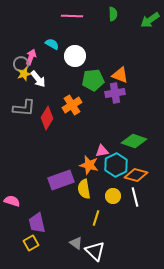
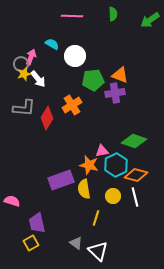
white triangle: moved 3 px right
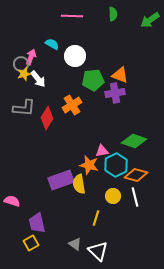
yellow semicircle: moved 5 px left, 5 px up
gray triangle: moved 1 px left, 1 px down
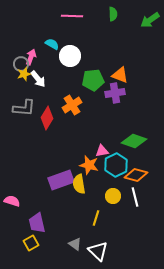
white circle: moved 5 px left
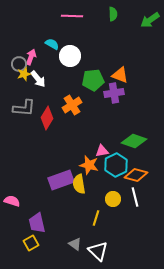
gray circle: moved 2 px left
purple cross: moved 1 px left
yellow circle: moved 3 px down
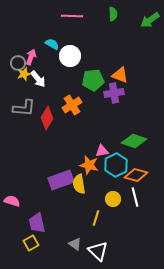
gray circle: moved 1 px left, 1 px up
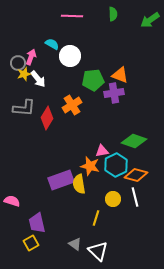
orange star: moved 1 px right, 1 px down
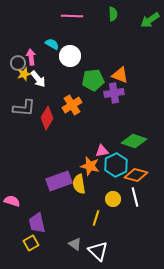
pink arrow: rotated 28 degrees counterclockwise
purple rectangle: moved 2 px left, 1 px down
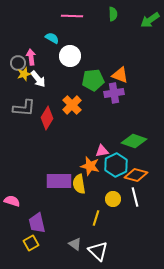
cyan semicircle: moved 6 px up
orange cross: rotated 12 degrees counterclockwise
purple rectangle: rotated 20 degrees clockwise
